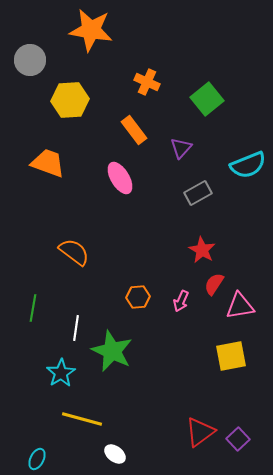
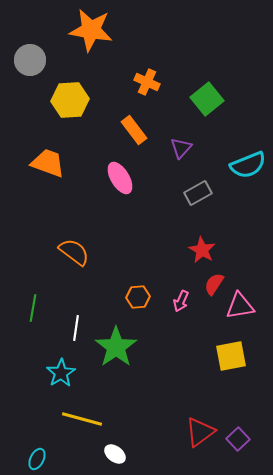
green star: moved 4 px right, 4 px up; rotated 12 degrees clockwise
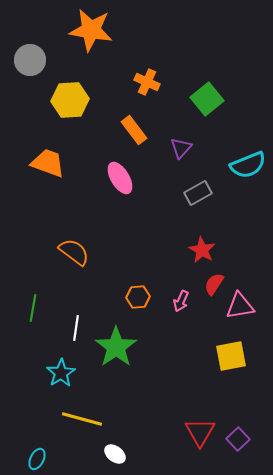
red triangle: rotated 24 degrees counterclockwise
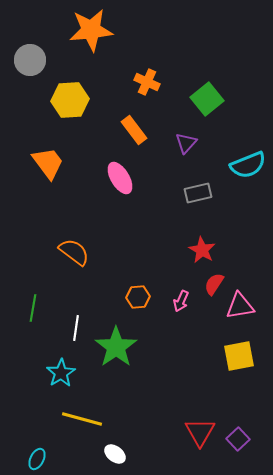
orange star: rotated 15 degrees counterclockwise
purple triangle: moved 5 px right, 5 px up
orange trapezoid: rotated 33 degrees clockwise
gray rectangle: rotated 16 degrees clockwise
yellow square: moved 8 px right
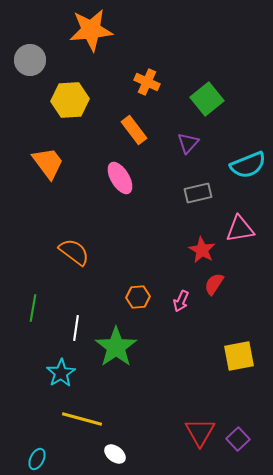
purple triangle: moved 2 px right
pink triangle: moved 77 px up
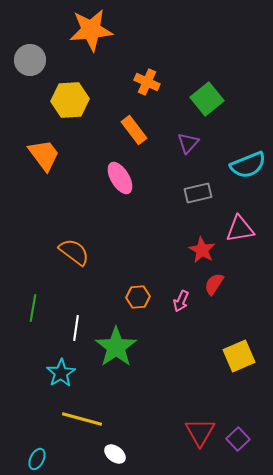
orange trapezoid: moved 4 px left, 8 px up
yellow square: rotated 12 degrees counterclockwise
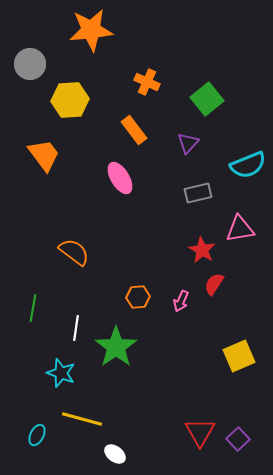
gray circle: moved 4 px down
cyan star: rotated 20 degrees counterclockwise
cyan ellipse: moved 24 px up
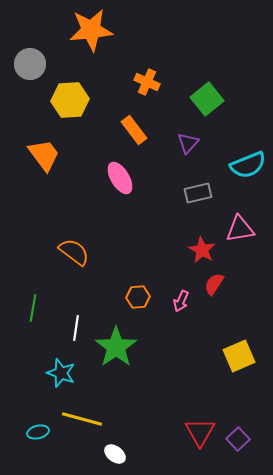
cyan ellipse: moved 1 px right, 3 px up; rotated 50 degrees clockwise
